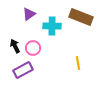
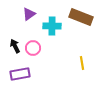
yellow line: moved 4 px right
purple rectangle: moved 3 px left, 4 px down; rotated 18 degrees clockwise
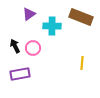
yellow line: rotated 16 degrees clockwise
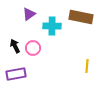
brown rectangle: rotated 10 degrees counterclockwise
yellow line: moved 5 px right, 3 px down
purple rectangle: moved 4 px left
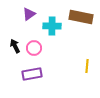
pink circle: moved 1 px right
purple rectangle: moved 16 px right
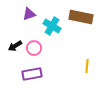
purple triangle: rotated 16 degrees clockwise
cyan cross: rotated 30 degrees clockwise
black arrow: rotated 96 degrees counterclockwise
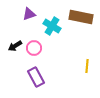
purple rectangle: moved 4 px right, 3 px down; rotated 72 degrees clockwise
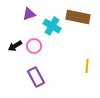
brown rectangle: moved 3 px left
pink circle: moved 2 px up
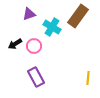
brown rectangle: moved 1 px up; rotated 65 degrees counterclockwise
cyan cross: moved 1 px down
black arrow: moved 2 px up
yellow line: moved 1 px right, 12 px down
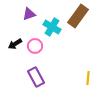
pink circle: moved 1 px right
